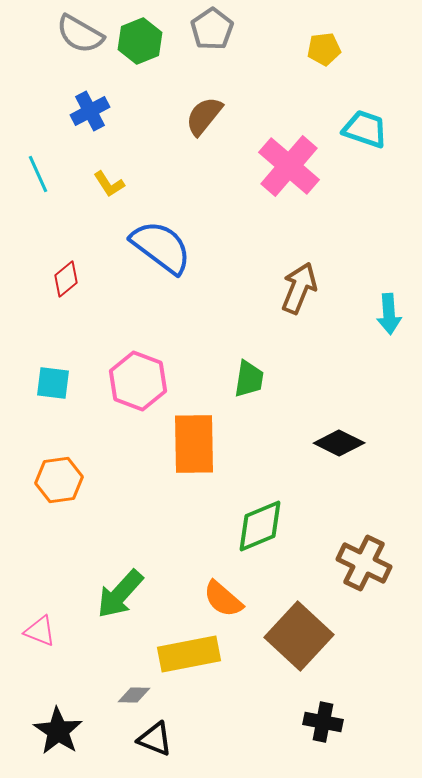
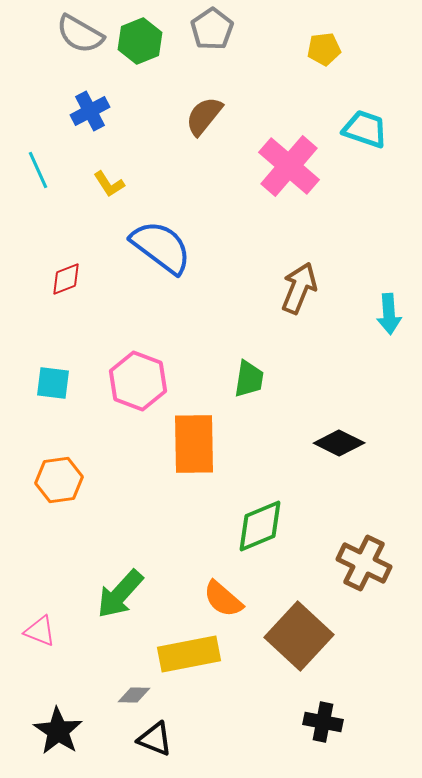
cyan line: moved 4 px up
red diamond: rotated 18 degrees clockwise
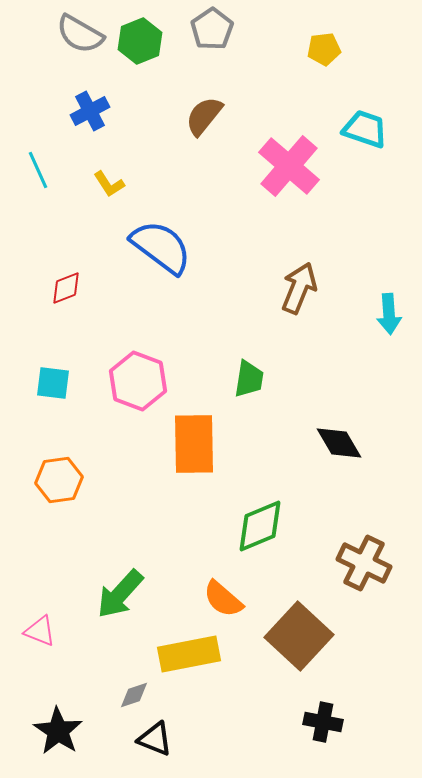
red diamond: moved 9 px down
black diamond: rotated 33 degrees clockwise
gray diamond: rotated 20 degrees counterclockwise
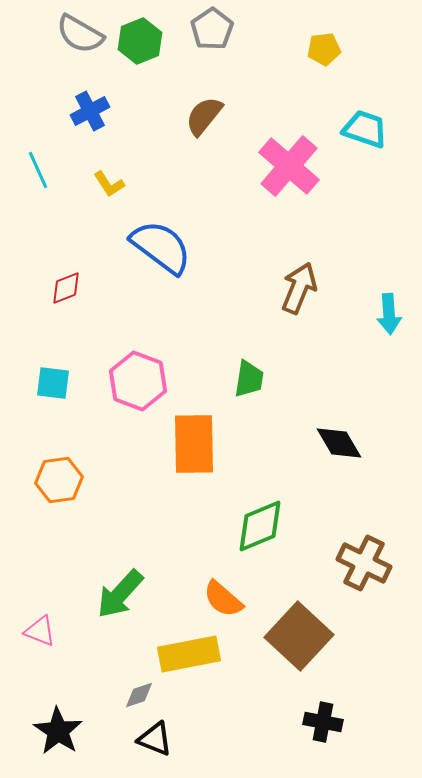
gray diamond: moved 5 px right
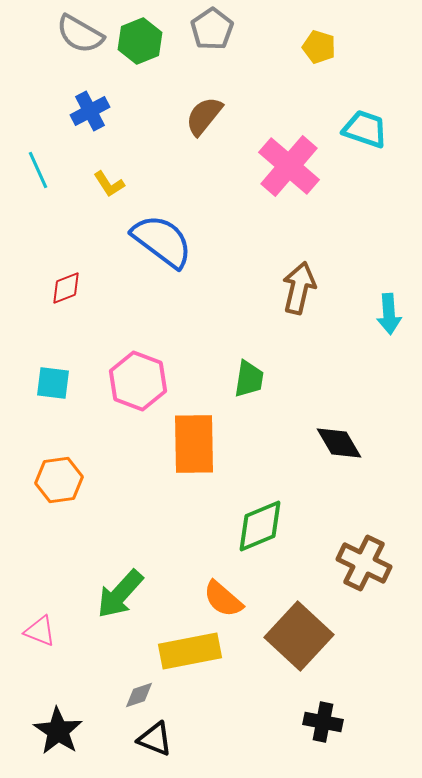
yellow pentagon: moved 5 px left, 2 px up; rotated 24 degrees clockwise
blue semicircle: moved 1 px right, 6 px up
brown arrow: rotated 9 degrees counterclockwise
yellow rectangle: moved 1 px right, 3 px up
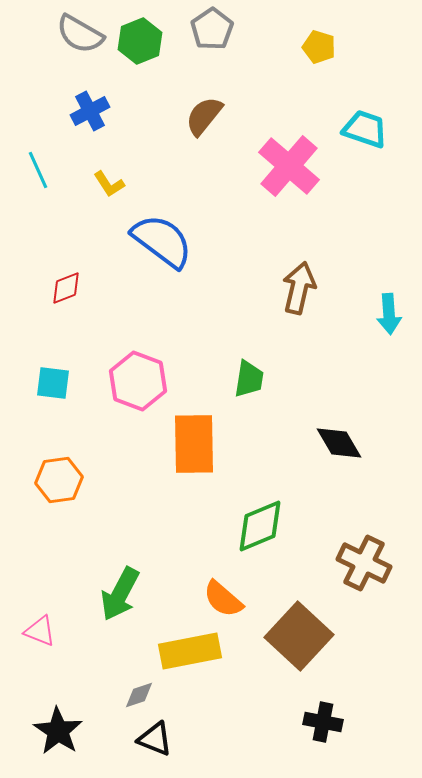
green arrow: rotated 14 degrees counterclockwise
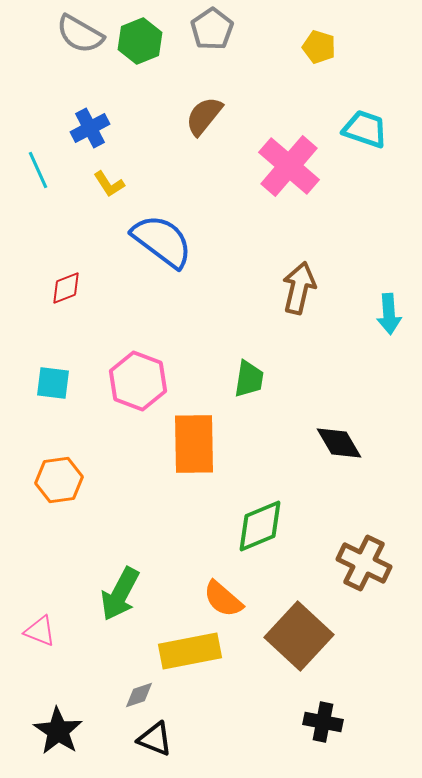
blue cross: moved 17 px down
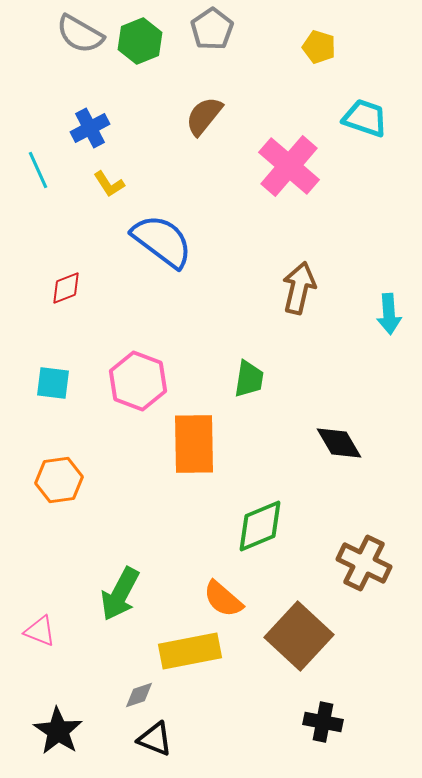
cyan trapezoid: moved 11 px up
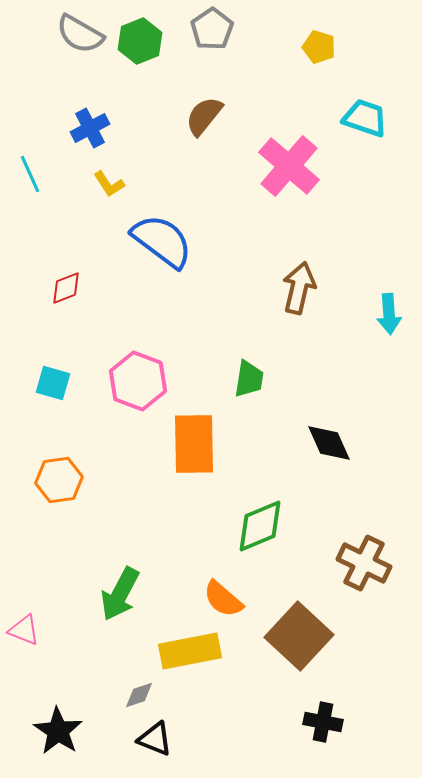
cyan line: moved 8 px left, 4 px down
cyan square: rotated 9 degrees clockwise
black diamond: moved 10 px left; rotated 6 degrees clockwise
pink triangle: moved 16 px left, 1 px up
